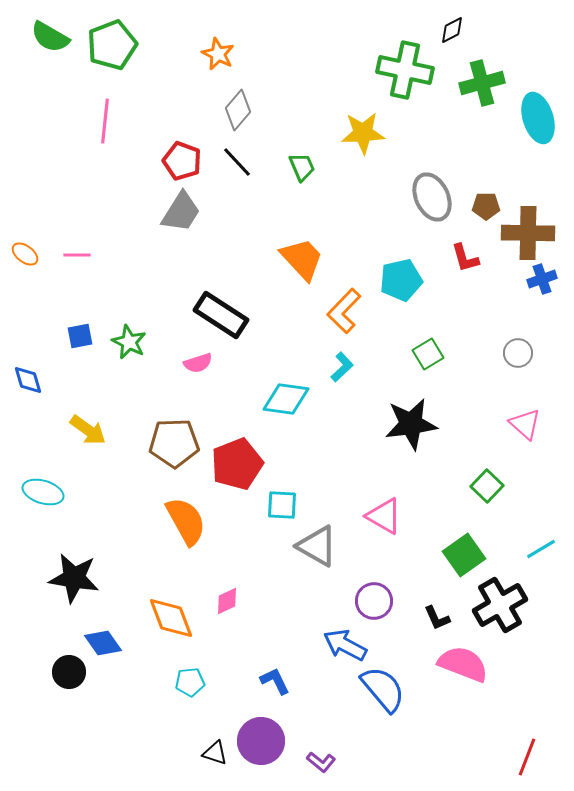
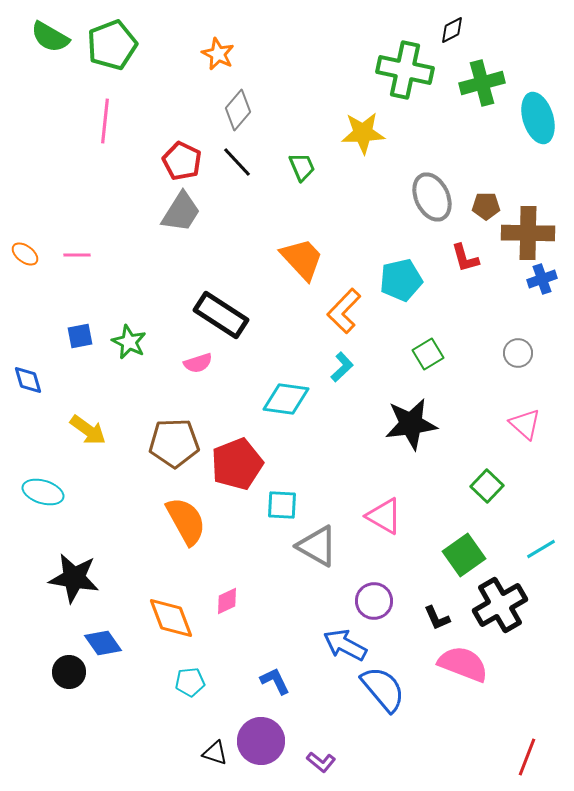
red pentagon at (182, 161): rotated 6 degrees clockwise
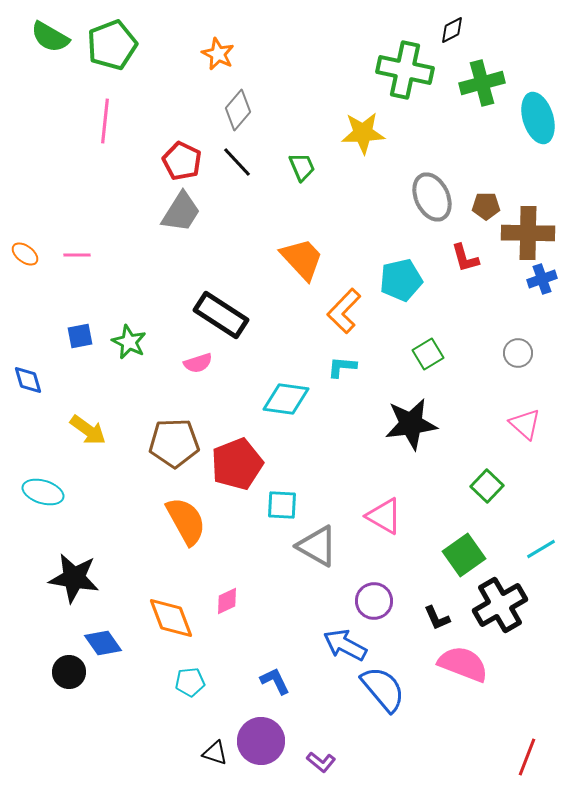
cyan L-shape at (342, 367): rotated 132 degrees counterclockwise
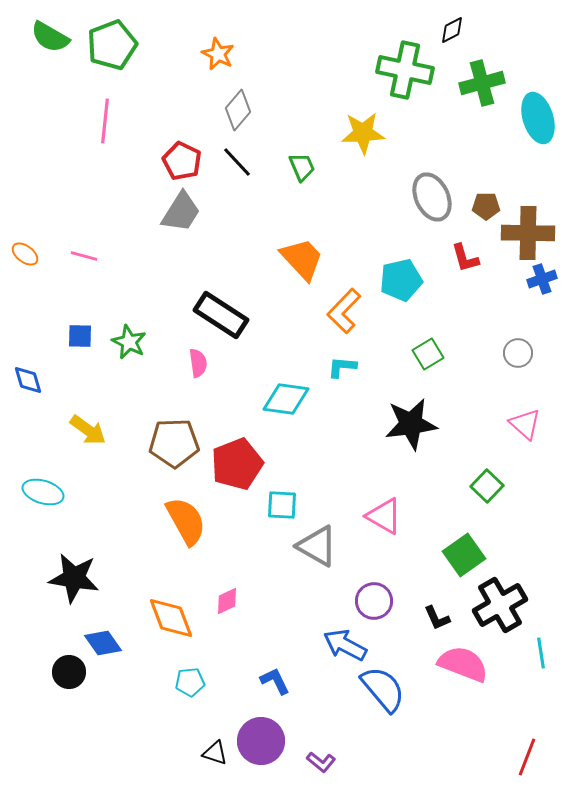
pink line at (77, 255): moved 7 px right, 1 px down; rotated 16 degrees clockwise
blue square at (80, 336): rotated 12 degrees clockwise
pink semicircle at (198, 363): rotated 80 degrees counterclockwise
cyan line at (541, 549): moved 104 px down; rotated 68 degrees counterclockwise
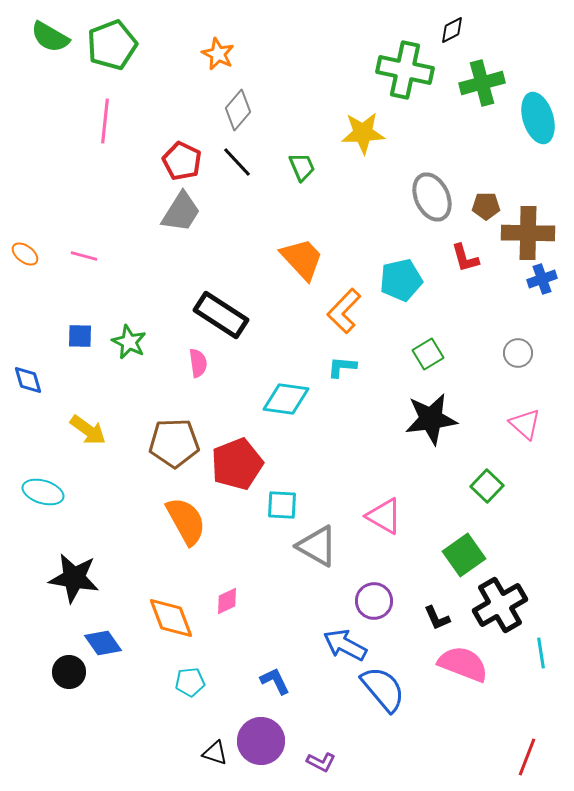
black star at (411, 424): moved 20 px right, 5 px up
purple L-shape at (321, 762): rotated 12 degrees counterclockwise
